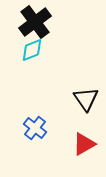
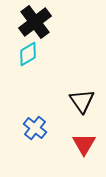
cyan diamond: moved 4 px left, 4 px down; rotated 10 degrees counterclockwise
black triangle: moved 4 px left, 2 px down
red triangle: rotated 30 degrees counterclockwise
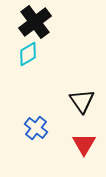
blue cross: moved 1 px right
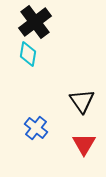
cyan diamond: rotated 50 degrees counterclockwise
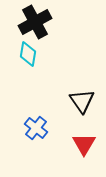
black cross: rotated 8 degrees clockwise
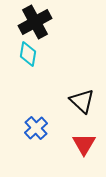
black triangle: rotated 12 degrees counterclockwise
blue cross: rotated 10 degrees clockwise
